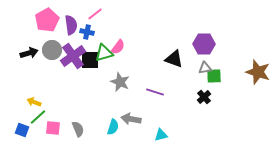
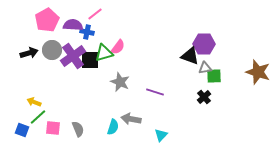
purple semicircle: moved 2 px right; rotated 78 degrees counterclockwise
black triangle: moved 16 px right, 3 px up
cyan triangle: rotated 32 degrees counterclockwise
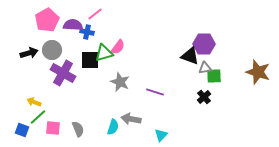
purple cross: moved 10 px left, 17 px down; rotated 25 degrees counterclockwise
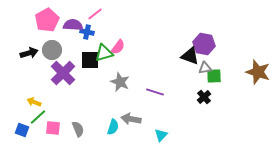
purple hexagon: rotated 10 degrees clockwise
purple cross: rotated 15 degrees clockwise
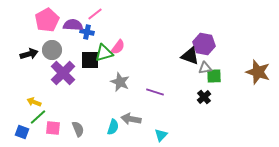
black arrow: moved 1 px down
blue square: moved 2 px down
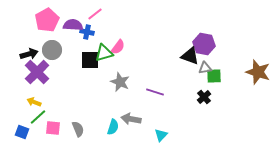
purple cross: moved 26 px left, 1 px up
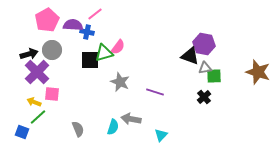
pink square: moved 1 px left, 34 px up
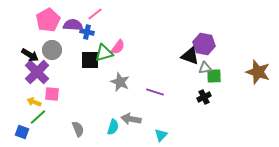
pink pentagon: moved 1 px right
black arrow: moved 1 px right, 1 px down; rotated 48 degrees clockwise
black cross: rotated 16 degrees clockwise
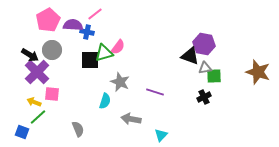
cyan semicircle: moved 8 px left, 26 px up
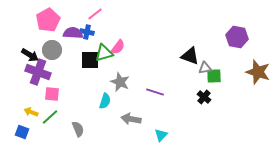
purple semicircle: moved 8 px down
purple hexagon: moved 33 px right, 7 px up
purple cross: moved 1 px right; rotated 25 degrees counterclockwise
black cross: rotated 24 degrees counterclockwise
yellow arrow: moved 3 px left, 10 px down
green line: moved 12 px right
